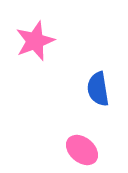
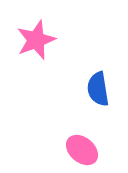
pink star: moved 1 px right, 1 px up
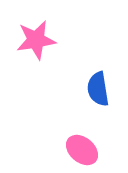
pink star: rotated 12 degrees clockwise
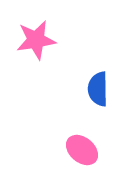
blue semicircle: rotated 8 degrees clockwise
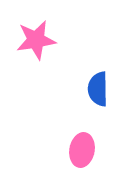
pink ellipse: rotated 60 degrees clockwise
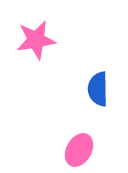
pink ellipse: moved 3 px left; rotated 20 degrees clockwise
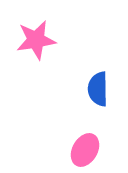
pink ellipse: moved 6 px right
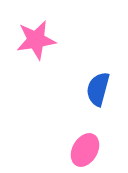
blue semicircle: rotated 16 degrees clockwise
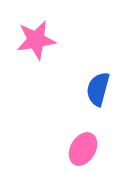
pink ellipse: moved 2 px left, 1 px up
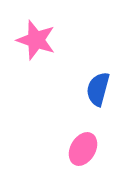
pink star: rotated 27 degrees clockwise
